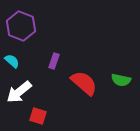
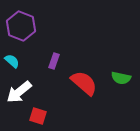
green semicircle: moved 2 px up
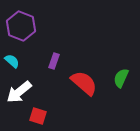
green semicircle: rotated 102 degrees clockwise
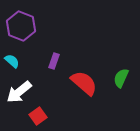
red square: rotated 36 degrees clockwise
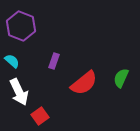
red semicircle: rotated 100 degrees clockwise
white arrow: rotated 76 degrees counterclockwise
red square: moved 2 px right
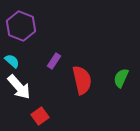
purple rectangle: rotated 14 degrees clockwise
red semicircle: moved 2 px left, 3 px up; rotated 64 degrees counterclockwise
white arrow: moved 5 px up; rotated 16 degrees counterclockwise
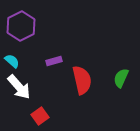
purple hexagon: rotated 12 degrees clockwise
purple rectangle: rotated 42 degrees clockwise
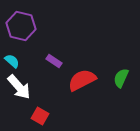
purple hexagon: rotated 20 degrees counterclockwise
purple rectangle: rotated 49 degrees clockwise
red semicircle: rotated 104 degrees counterclockwise
red square: rotated 24 degrees counterclockwise
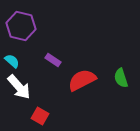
purple rectangle: moved 1 px left, 1 px up
green semicircle: rotated 42 degrees counterclockwise
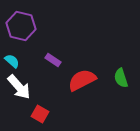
red square: moved 2 px up
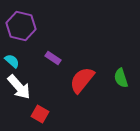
purple rectangle: moved 2 px up
red semicircle: rotated 24 degrees counterclockwise
